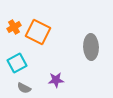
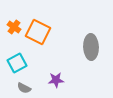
orange cross: rotated 24 degrees counterclockwise
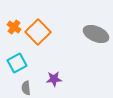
orange square: rotated 20 degrees clockwise
gray ellipse: moved 5 px right, 13 px up; rotated 65 degrees counterclockwise
purple star: moved 2 px left, 1 px up
gray semicircle: moved 2 px right; rotated 56 degrees clockwise
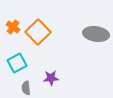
orange cross: moved 1 px left
gray ellipse: rotated 15 degrees counterclockwise
purple star: moved 3 px left, 1 px up
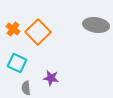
orange cross: moved 2 px down
gray ellipse: moved 9 px up
cyan square: rotated 36 degrees counterclockwise
purple star: rotated 14 degrees clockwise
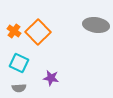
orange cross: moved 1 px right, 2 px down
cyan square: moved 2 px right
gray semicircle: moved 7 px left; rotated 88 degrees counterclockwise
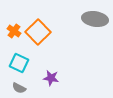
gray ellipse: moved 1 px left, 6 px up
gray semicircle: rotated 32 degrees clockwise
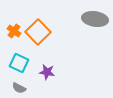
purple star: moved 4 px left, 6 px up
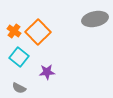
gray ellipse: rotated 20 degrees counterclockwise
cyan square: moved 6 px up; rotated 12 degrees clockwise
purple star: rotated 14 degrees counterclockwise
